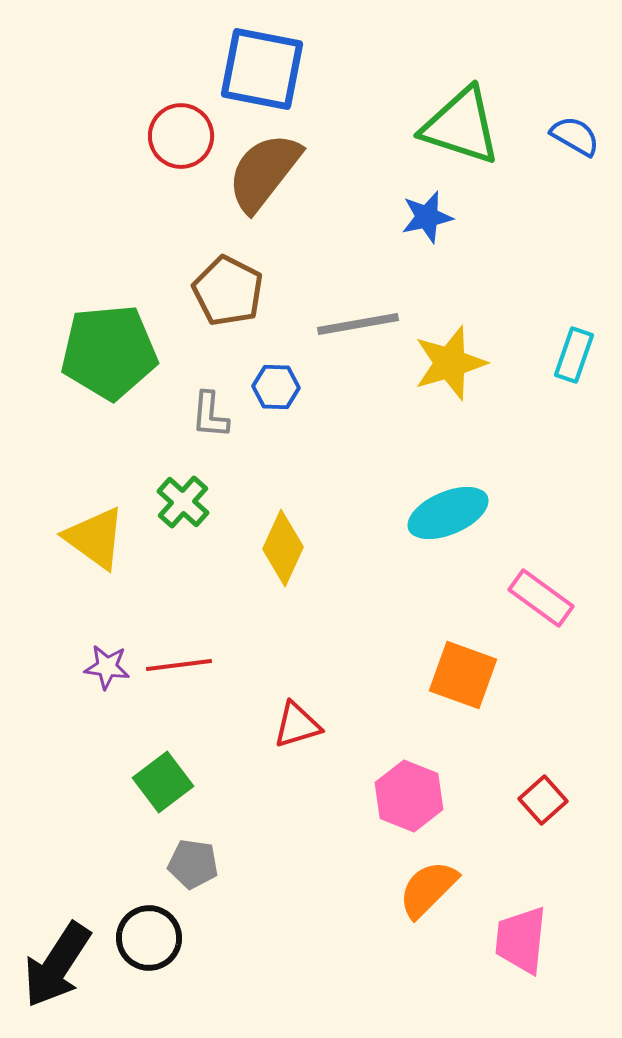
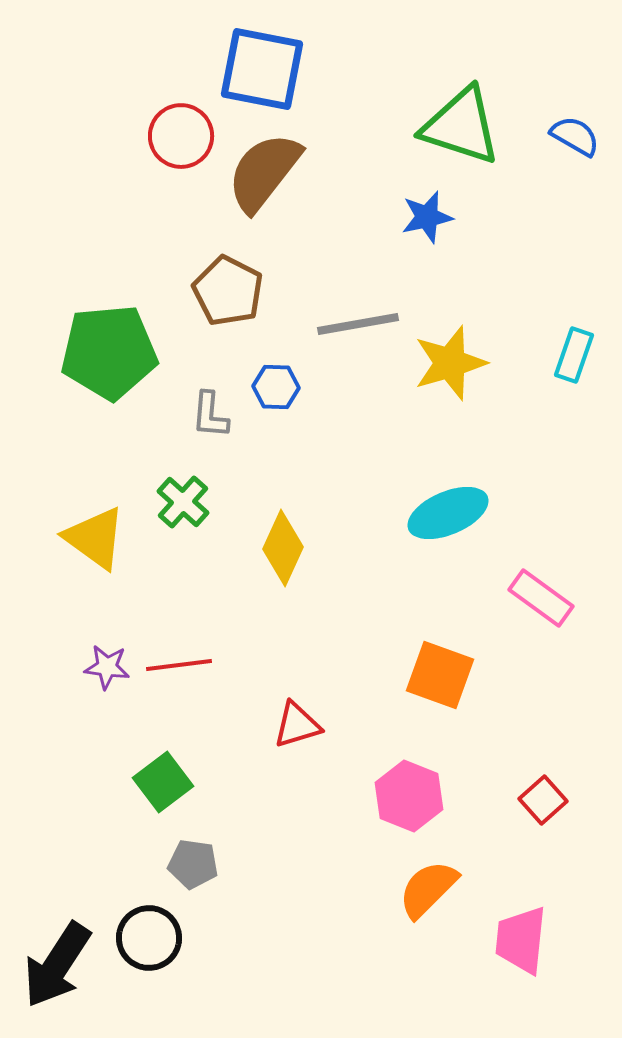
orange square: moved 23 px left
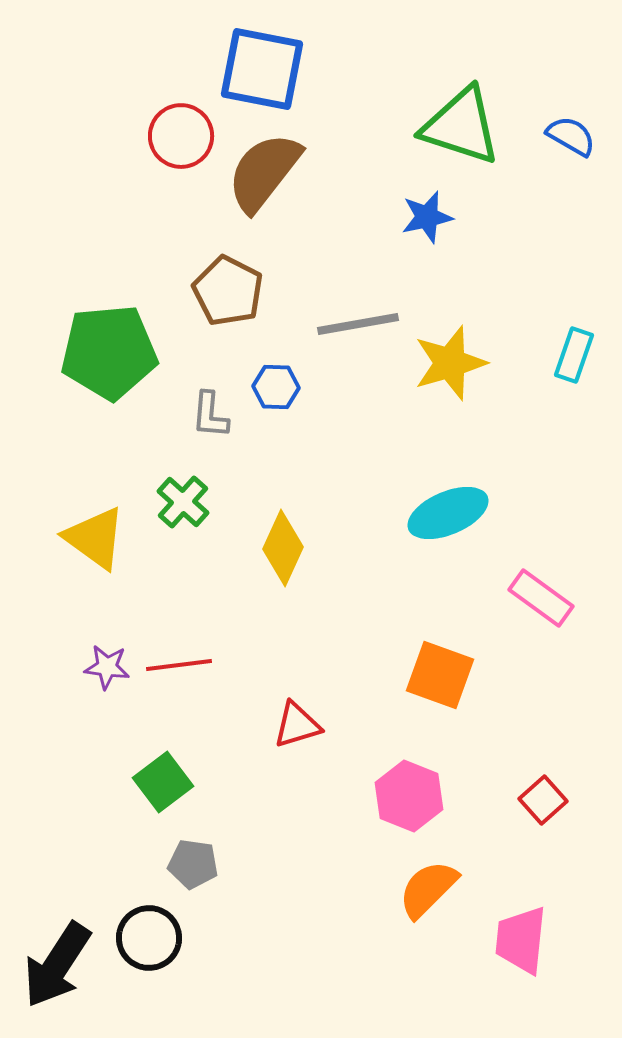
blue semicircle: moved 4 px left
